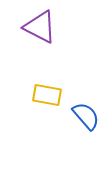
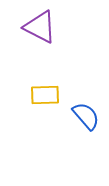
yellow rectangle: moved 2 px left; rotated 12 degrees counterclockwise
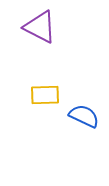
blue semicircle: moved 2 px left; rotated 24 degrees counterclockwise
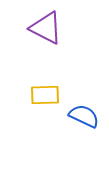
purple triangle: moved 6 px right, 1 px down
